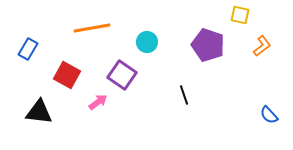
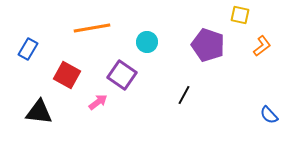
black line: rotated 48 degrees clockwise
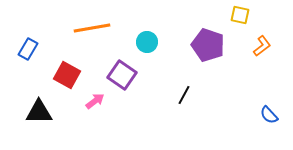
pink arrow: moved 3 px left, 1 px up
black triangle: rotated 8 degrees counterclockwise
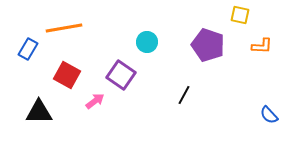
orange line: moved 28 px left
orange L-shape: rotated 40 degrees clockwise
purple square: moved 1 px left
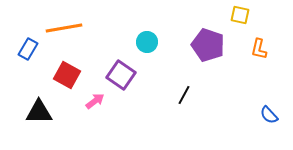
orange L-shape: moved 3 px left, 3 px down; rotated 100 degrees clockwise
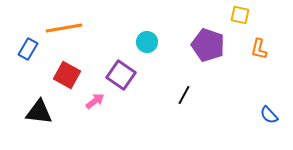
black triangle: rotated 8 degrees clockwise
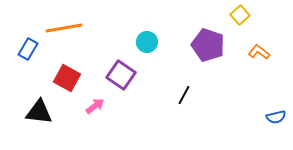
yellow square: rotated 36 degrees clockwise
orange L-shape: moved 3 px down; rotated 115 degrees clockwise
red square: moved 3 px down
pink arrow: moved 5 px down
blue semicircle: moved 7 px right, 2 px down; rotated 60 degrees counterclockwise
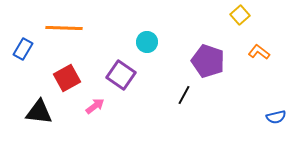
orange line: rotated 12 degrees clockwise
purple pentagon: moved 16 px down
blue rectangle: moved 5 px left
red square: rotated 32 degrees clockwise
